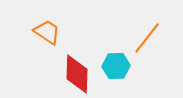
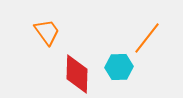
orange trapezoid: rotated 20 degrees clockwise
cyan hexagon: moved 3 px right, 1 px down
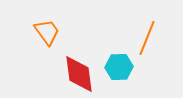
orange line: rotated 16 degrees counterclockwise
red diamond: moved 2 px right; rotated 9 degrees counterclockwise
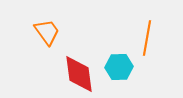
orange line: rotated 12 degrees counterclockwise
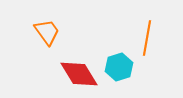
cyan hexagon: rotated 16 degrees counterclockwise
red diamond: rotated 24 degrees counterclockwise
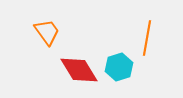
red diamond: moved 4 px up
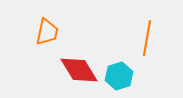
orange trapezoid: rotated 48 degrees clockwise
cyan hexagon: moved 9 px down
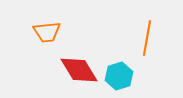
orange trapezoid: rotated 72 degrees clockwise
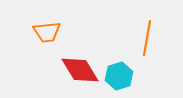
red diamond: moved 1 px right
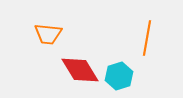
orange trapezoid: moved 1 px right, 2 px down; rotated 12 degrees clockwise
